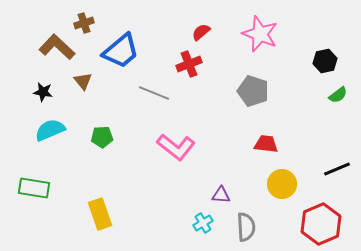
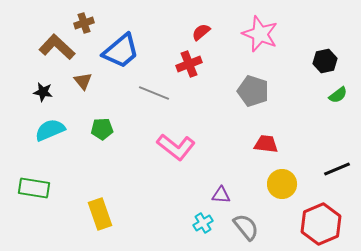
green pentagon: moved 8 px up
gray semicircle: rotated 36 degrees counterclockwise
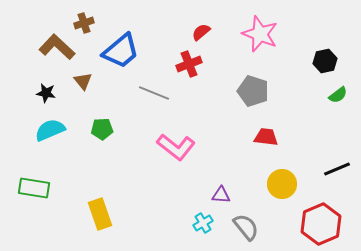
black star: moved 3 px right, 1 px down
red trapezoid: moved 7 px up
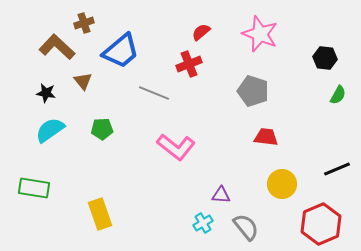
black hexagon: moved 3 px up; rotated 20 degrees clockwise
green semicircle: rotated 24 degrees counterclockwise
cyan semicircle: rotated 12 degrees counterclockwise
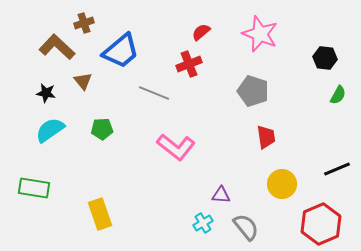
red trapezoid: rotated 75 degrees clockwise
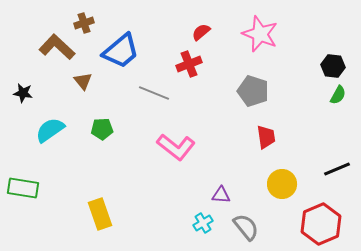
black hexagon: moved 8 px right, 8 px down
black star: moved 23 px left
green rectangle: moved 11 px left
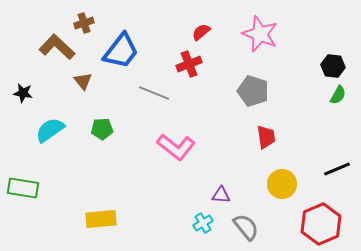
blue trapezoid: rotated 12 degrees counterclockwise
yellow rectangle: moved 1 px right, 5 px down; rotated 76 degrees counterclockwise
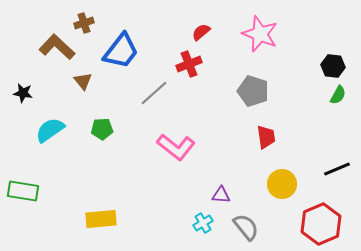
gray line: rotated 64 degrees counterclockwise
green rectangle: moved 3 px down
